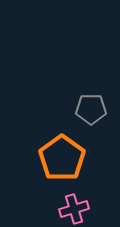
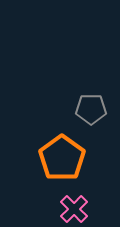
pink cross: rotated 28 degrees counterclockwise
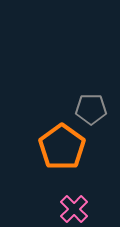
orange pentagon: moved 11 px up
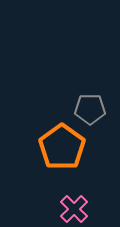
gray pentagon: moved 1 px left
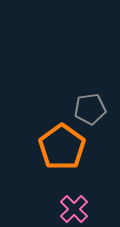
gray pentagon: rotated 8 degrees counterclockwise
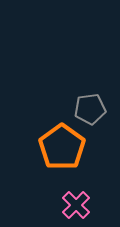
pink cross: moved 2 px right, 4 px up
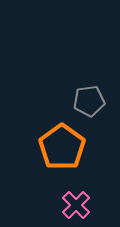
gray pentagon: moved 1 px left, 8 px up
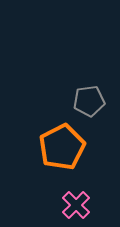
orange pentagon: rotated 9 degrees clockwise
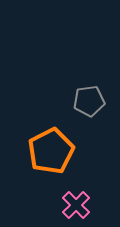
orange pentagon: moved 11 px left, 4 px down
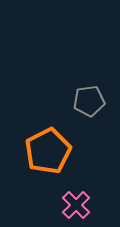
orange pentagon: moved 3 px left
